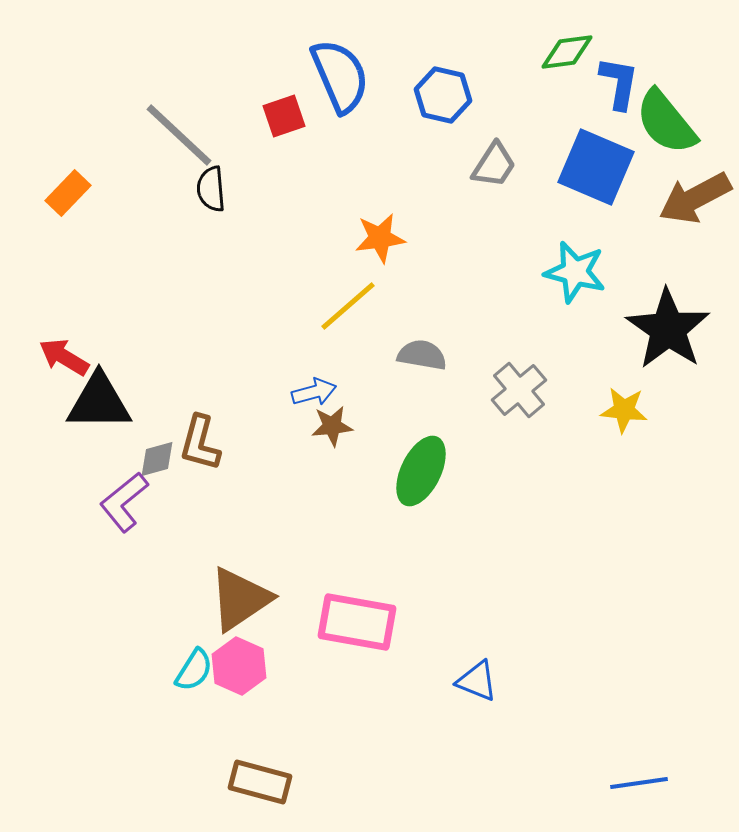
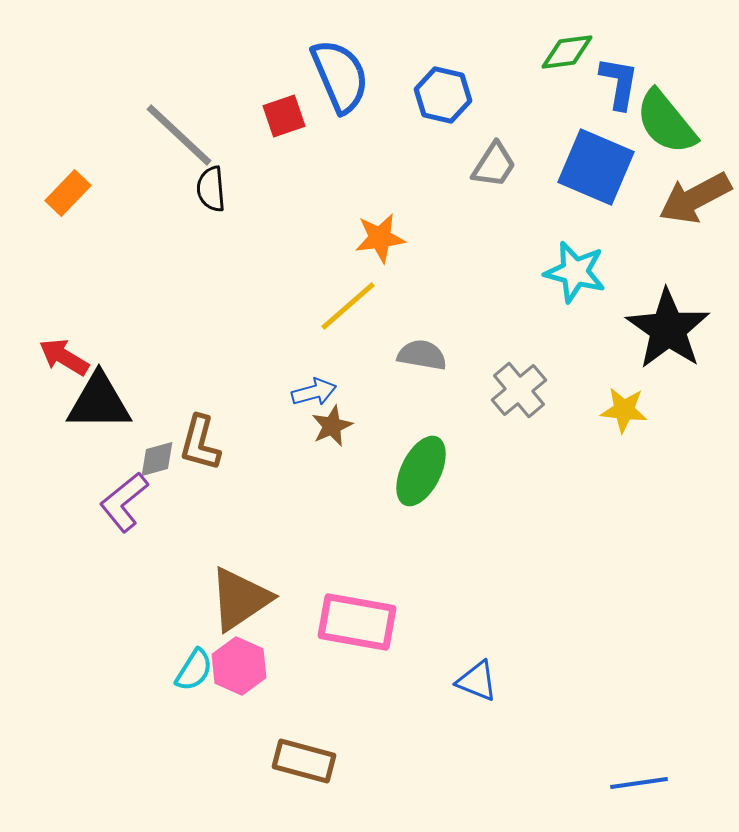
brown star: rotated 18 degrees counterclockwise
brown rectangle: moved 44 px right, 21 px up
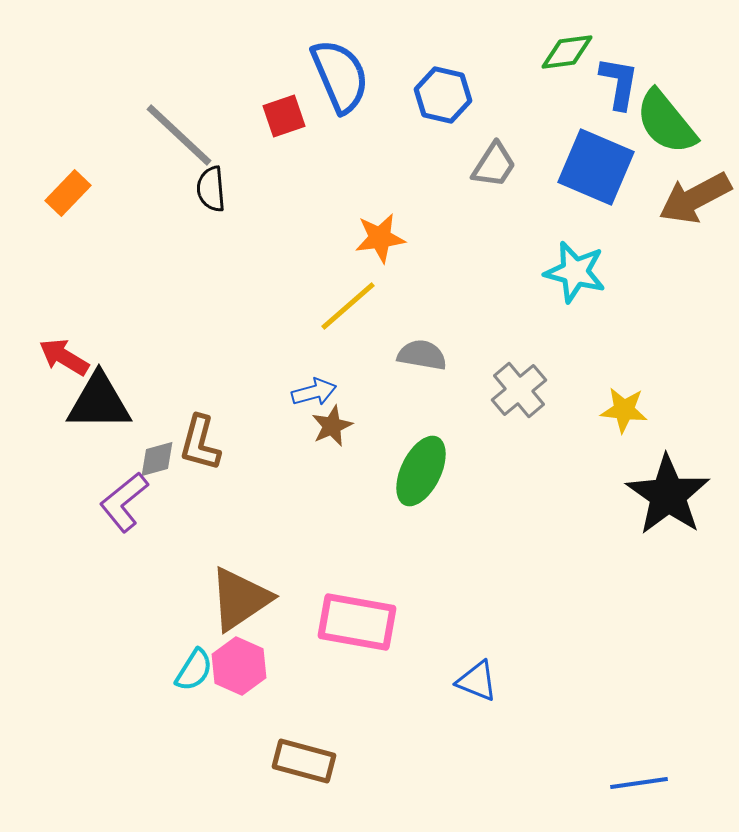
black star: moved 166 px down
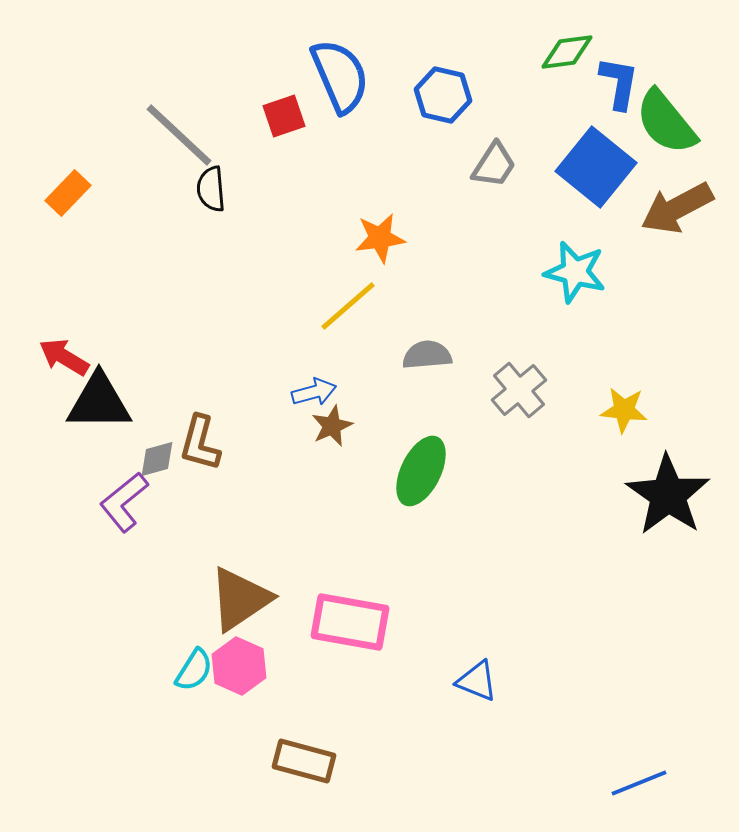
blue square: rotated 16 degrees clockwise
brown arrow: moved 18 px left, 10 px down
gray semicircle: moved 5 px right; rotated 15 degrees counterclockwise
pink rectangle: moved 7 px left
blue line: rotated 14 degrees counterclockwise
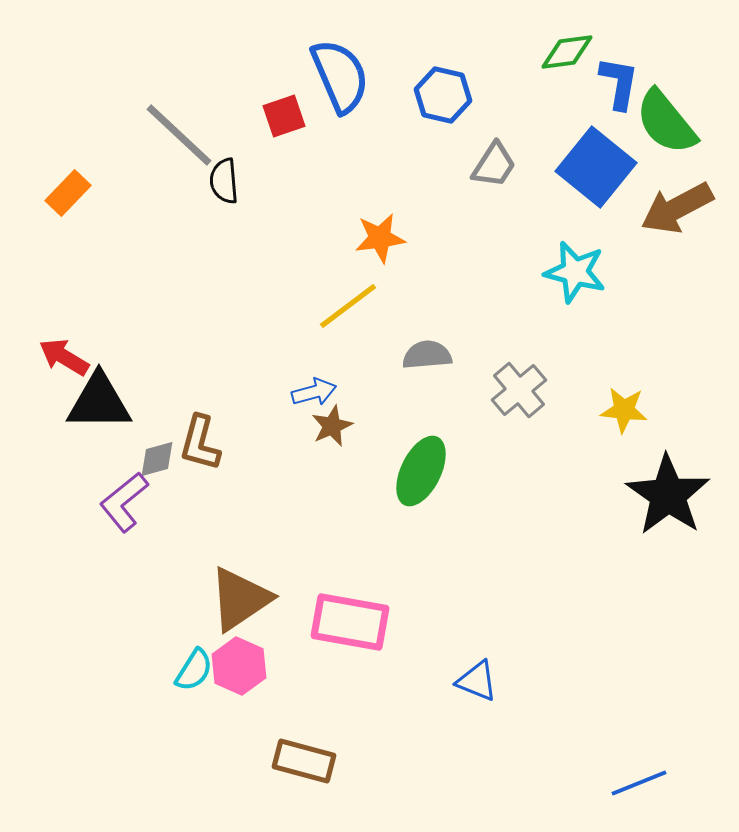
black semicircle: moved 13 px right, 8 px up
yellow line: rotated 4 degrees clockwise
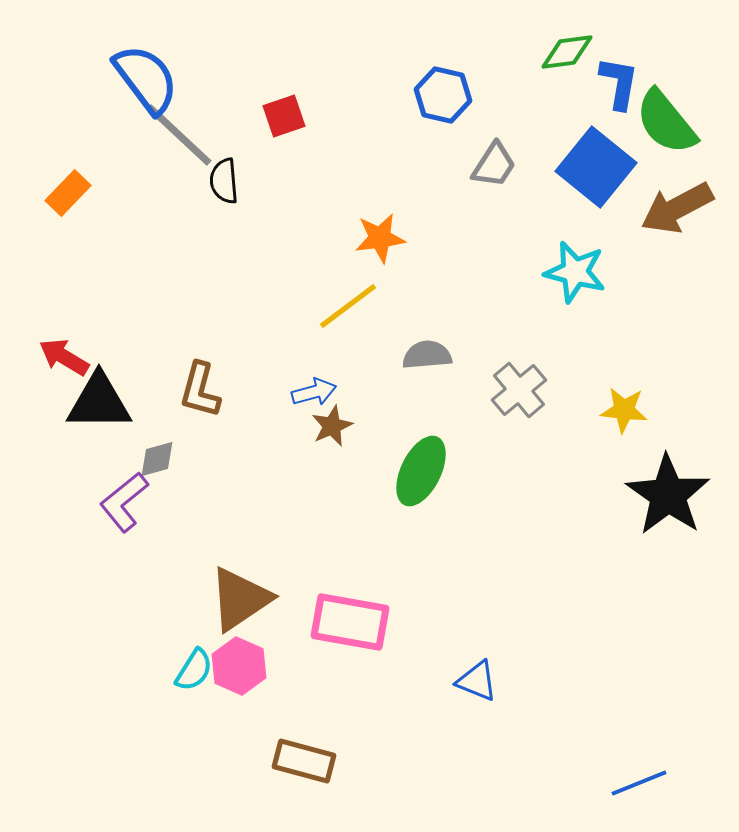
blue semicircle: moved 194 px left, 3 px down; rotated 14 degrees counterclockwise
brown L-shape: moved 53 px up
